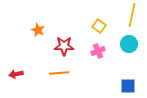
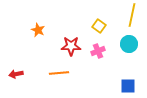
red star: moved 7 px right
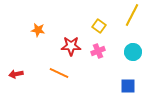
yellow line: rotated 15 degrees clockwise
orange star: rotated 16 degrees counterclockwise
cyan circle: moved 4 px right, 8 px down
orange line: rotated 30 degrees clockwise
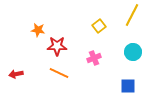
yellow square: rotated 16 degrees clockwise
red star: moved 14 px left
pink cross: moved 4 px left, 7 px down
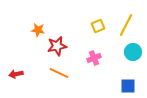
yellow line: moved 6 px left, 10 px down
yellow square: moved 1 px left; rotated 16 degrees clockwise
red star: rotated 12 degrees counterclockwise
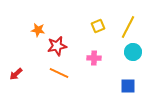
yellow line: moved 2 px right, 2 px down
pink cross: rotated 24 degrees clockwise
red arrow: rotated 32 degrees counterclockwise
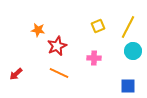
red star: rotated 12 degrees counterclockwise
cyan circle: moved 1 px up
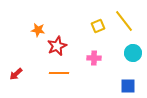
yellow line: moved 4 px left, 6 px up; rotated 65 degrees counterclockwise
cyan circle: moved 2 px down
orange line: rotated 24 degrees counterclockwise
